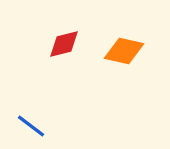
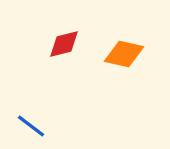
orange diamond: moved 3 px down
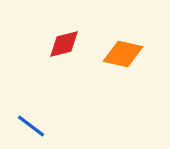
orange diamond: moved 1 px left
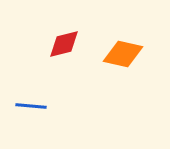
blue line: moved 20 px up; rotated 32 degrees counterclockwise
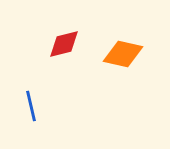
blue line: rotated 72 degrees clockwise
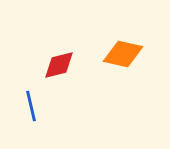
red diamond: moved 5 px left, 21 px down
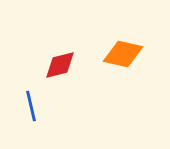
red diamond: moved 1 px right
